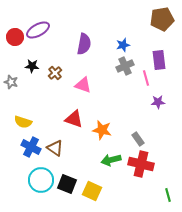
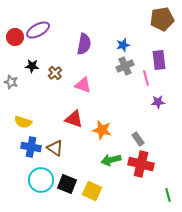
blue cross: rotated 18 degrees counterclockwise
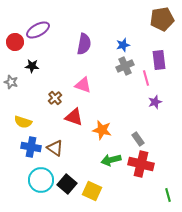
red circle: moved 5 px down
brown cross: moved 25 px down
purple star: moved 3 px left; rotated 16 degrees counterclockwise
red triangle: moved 2 px up
black square: rotated 18 degrees clockwise
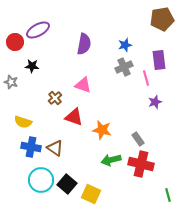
blue star: moved 2 px right
gray cross: moved 1 px left, 1 px down
yellow square: moved 1 px left, 3 px down
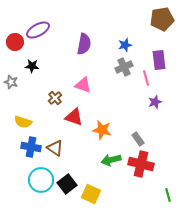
black square: rotated 12 degrees clockwise
